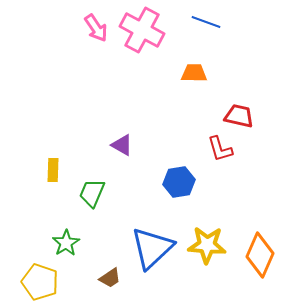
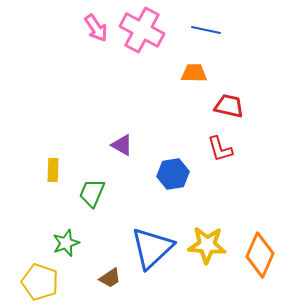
blue line: moved 8 px down; rotated 8 degrees counterclockwise
red trapezoid: moved 10 px left, 10 px up
blue hexagon: moved 6 px left, 8 px up
green star: rotated 12 degrees clockwise
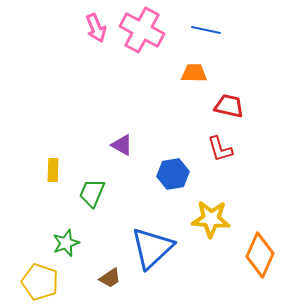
pink arrow: rotated 12 degrees clockwise
yellow star: moved 4 px right, 26 px up
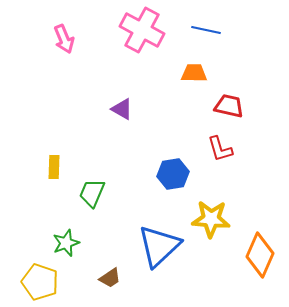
pink arrow: moved 32 px left, 11 px down
purple triangle: moved 36 px up
yellow rectangle: moved 1 px right, 3 px up
blue triangle: moved 7 px right, 2 px up
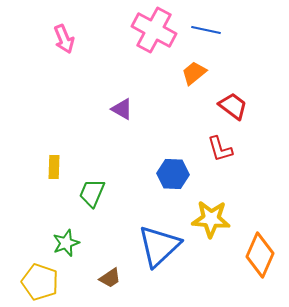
pink cross: moved 12 px right
orange trapezoid: rotated 40 degrees counterclockwise
red trapezoid: moved 4 px right; rotated 24 degrees clockwise
blue hexagon: rotated 12 degrees clockwise
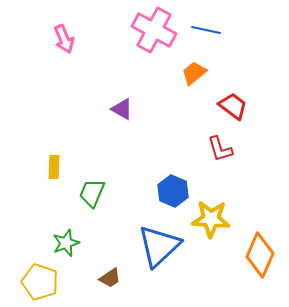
blue hexagon: moved 17 px down; rotated 20 degrees clockwise
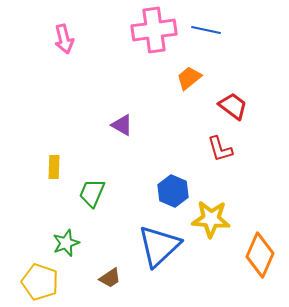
pink cross: rotated 36 degrees counterclockwise
pink arrow: rotated 8 degrees clockwise
orange trapezoid: moved 5 px left, 5 px down
purple triangle: moved 16 px down
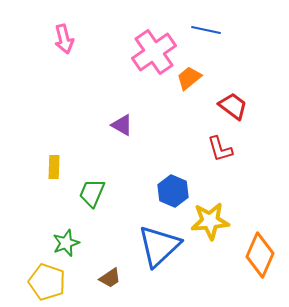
pink cross: moved 22 px down; rotated 27 degrees counterclockwise
yellow star: moved 1 px left, 2 px down; rotated 9 degrees counterclockwise
yellow pentagon: moved 7 px right
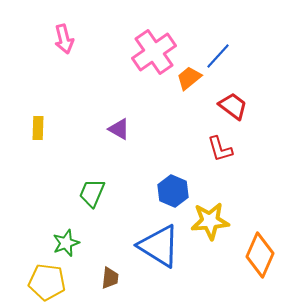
blue line: moved 12 px right, 26 px down; rotated 60 degrees counterclockwise
purple triangle: moved 3 px left, 4 px down
yellow rectangle: moved 16 px left, 39 px up
blue triangle: rotated 45 degrees counterclockwise
brown trapezoid: rotated 50 degrees counterclockwise
yellow pentagon: rotated 12 degrees counterclockwise
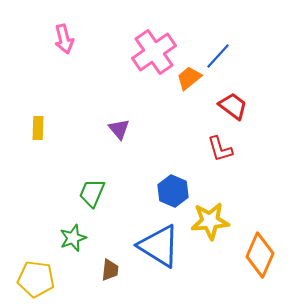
purple triangle: rotated 20 degrees clockwise
green star: moved 7 px right, 5 px up
brown trapezoid: moved 8 px up
yellow pentagon: moved 11 px left, 3 px up
